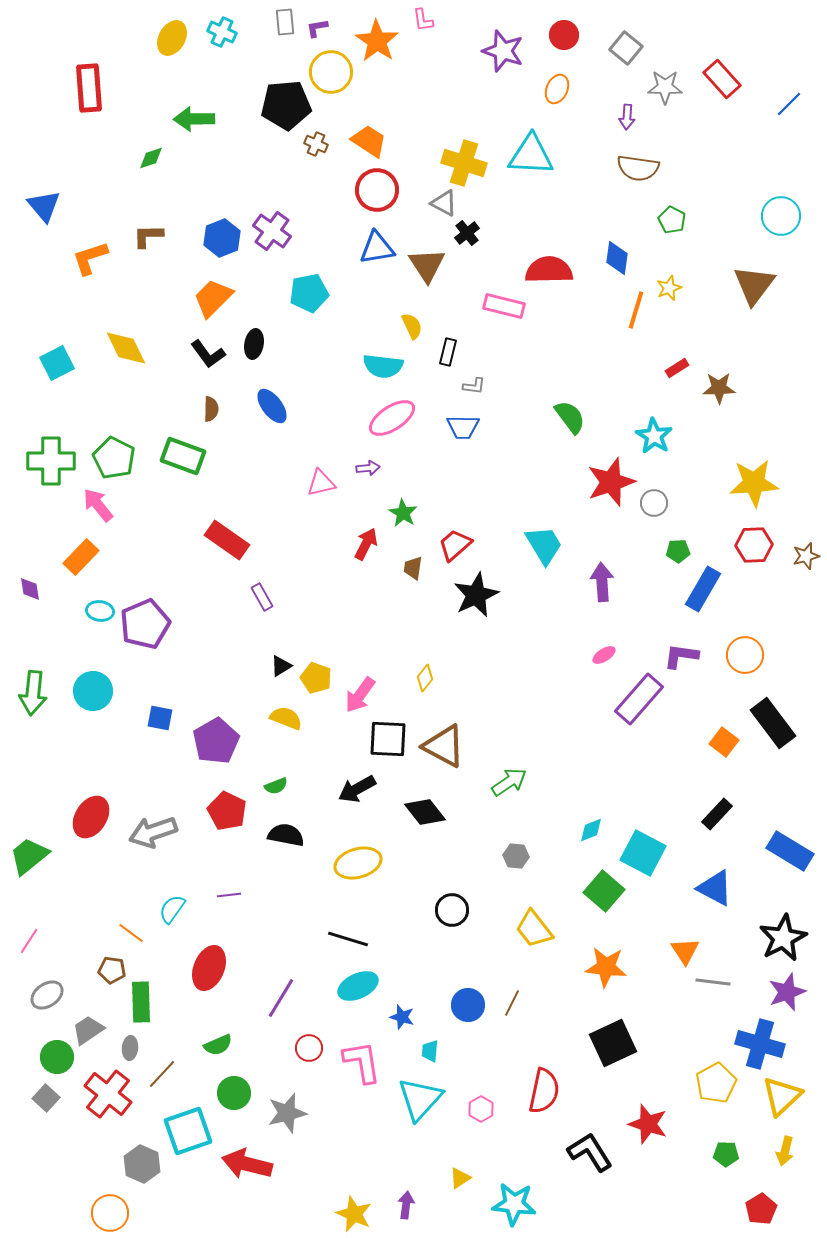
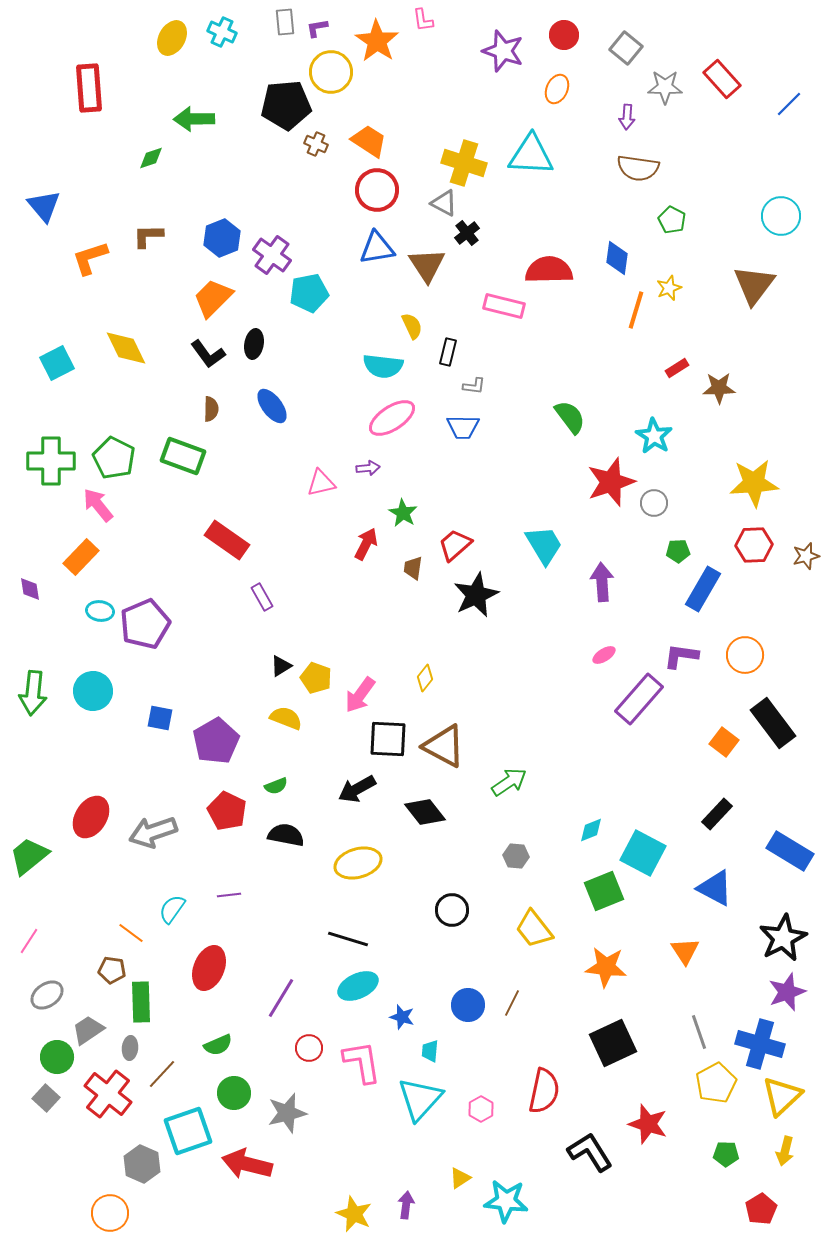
purple cross at (272, 231): moved 24 px down
green square at (604, 891): rotated 27 degrees clockwise
gray line at (713, 982): moved 14 px left, 50 px down; rotated 64 degrees clockwise
cyan star at (514, 1204): moved 8 px left, 3 px up
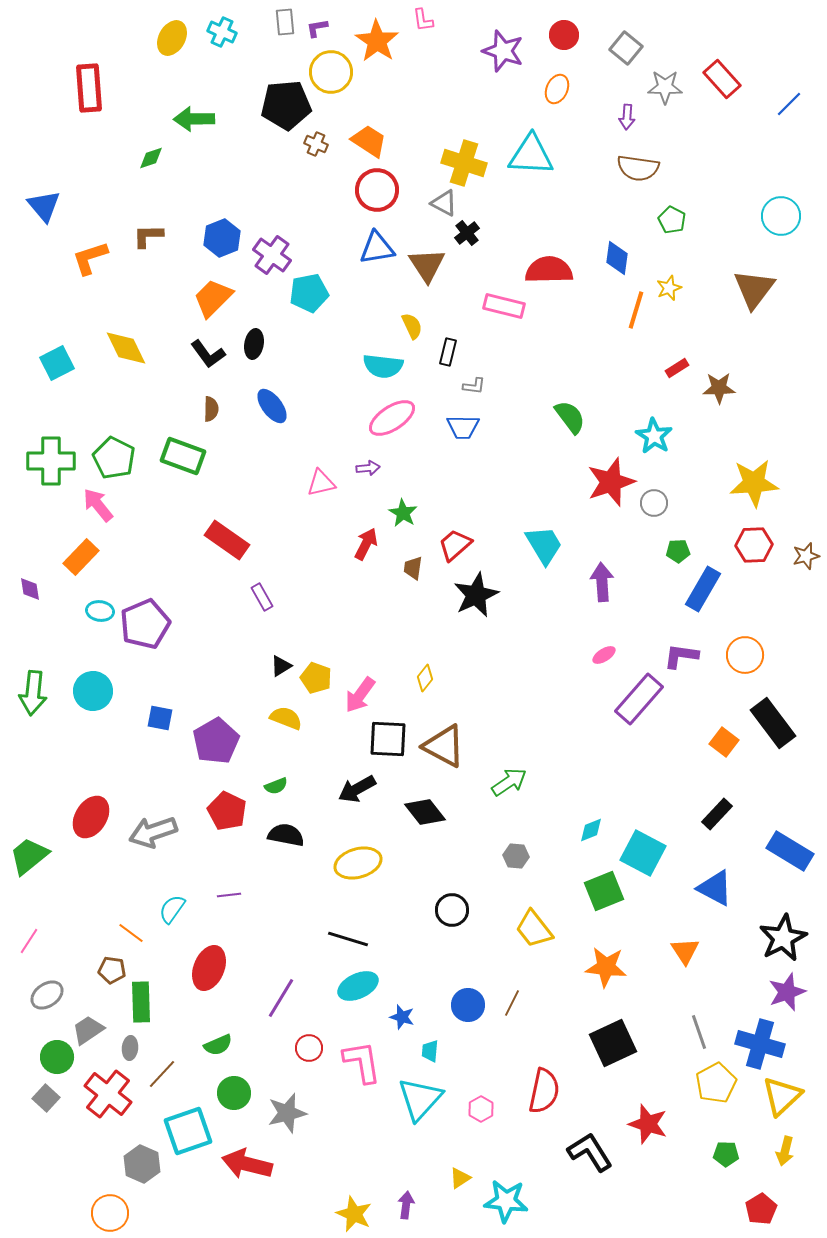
brown triangle at (754, 285): moved 4 px down
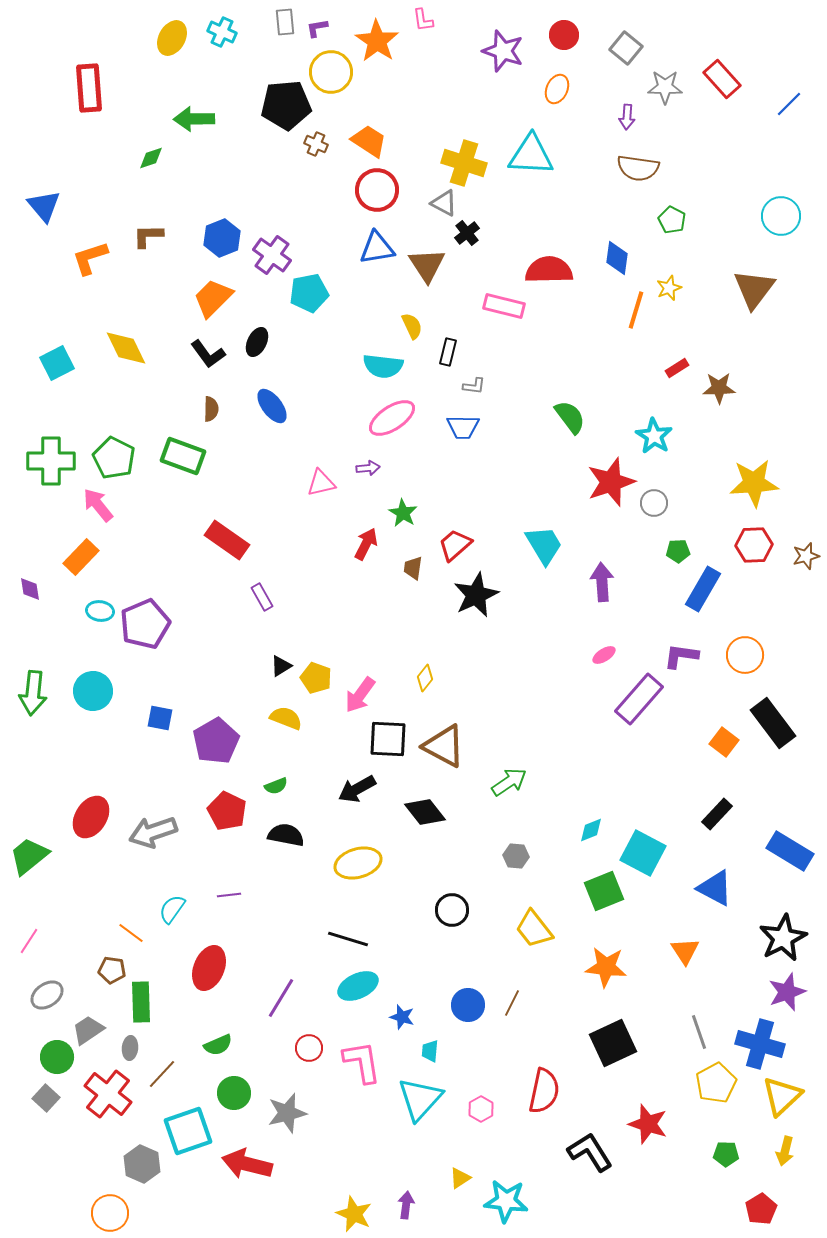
black ellipse at (254, 344): moved 3 px right, 2 px up; rotated 16 degrees clockwise
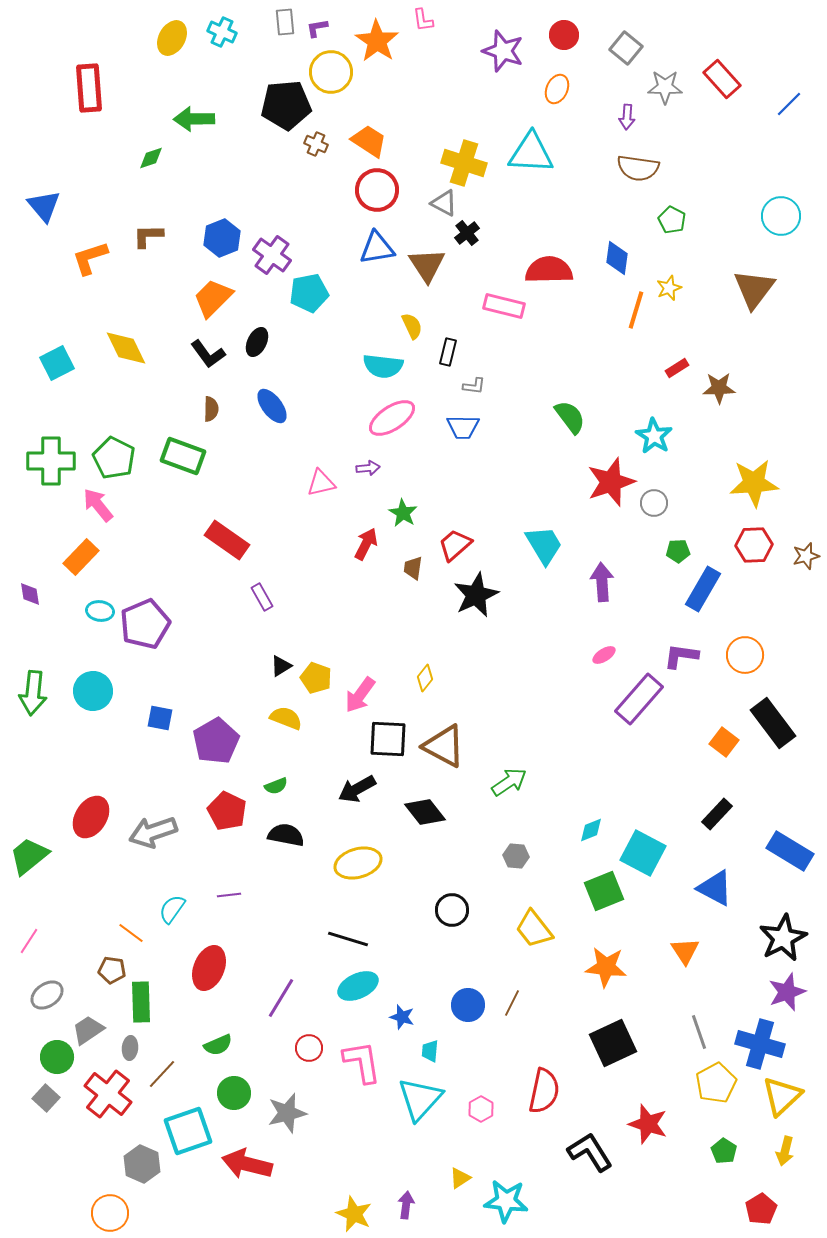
cyan triangle at (531, 155): moved 2 px up
purple diamond at (30, 589): moved 5 px down
green pentagon at (726, 1154): moved 2 px left, 3 px up; rotated 30 degrees clockwise
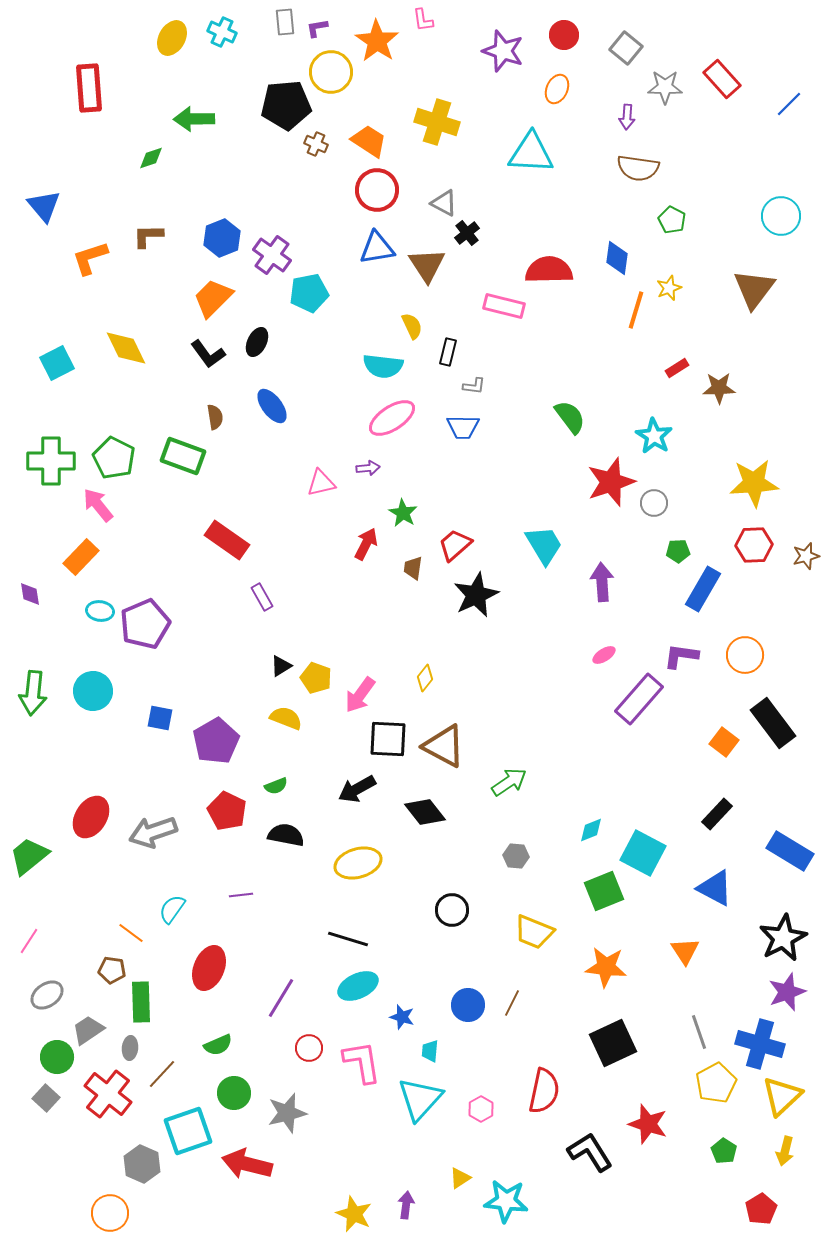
yellow cross at (464, 163): moved 27 px left, 41 px up
brown semicircle at (211, 409): moved 4 px right, 8 px down; rotated 10 degrees counterclockwise
purple line at (229, 895): moved 12 px right
yellow trapezoid at (534, 929): moved 3 px down; rotated 30 degrees counterclockwise
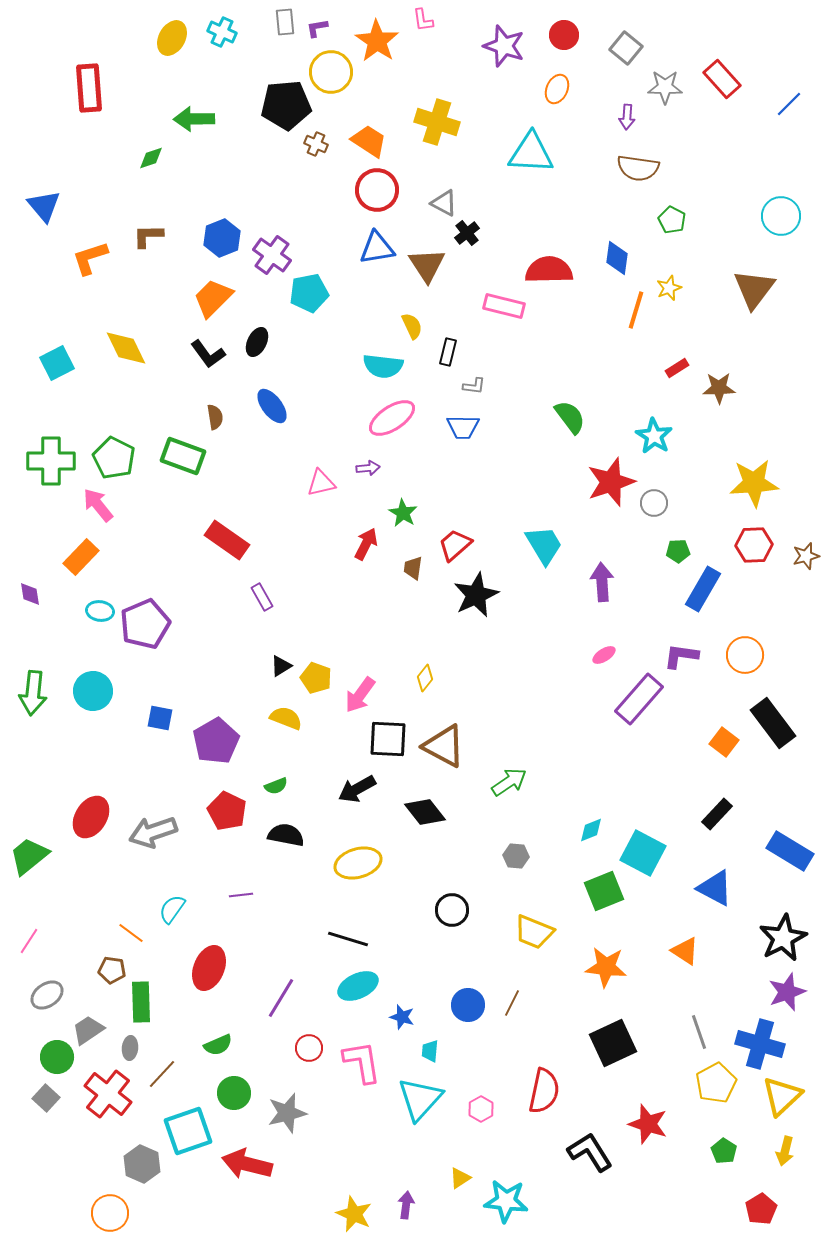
purple star at (503, 51): moved 1 px right, 5 px up
orange triangle at (685, 951): rotated 24 degrees counterclockwise
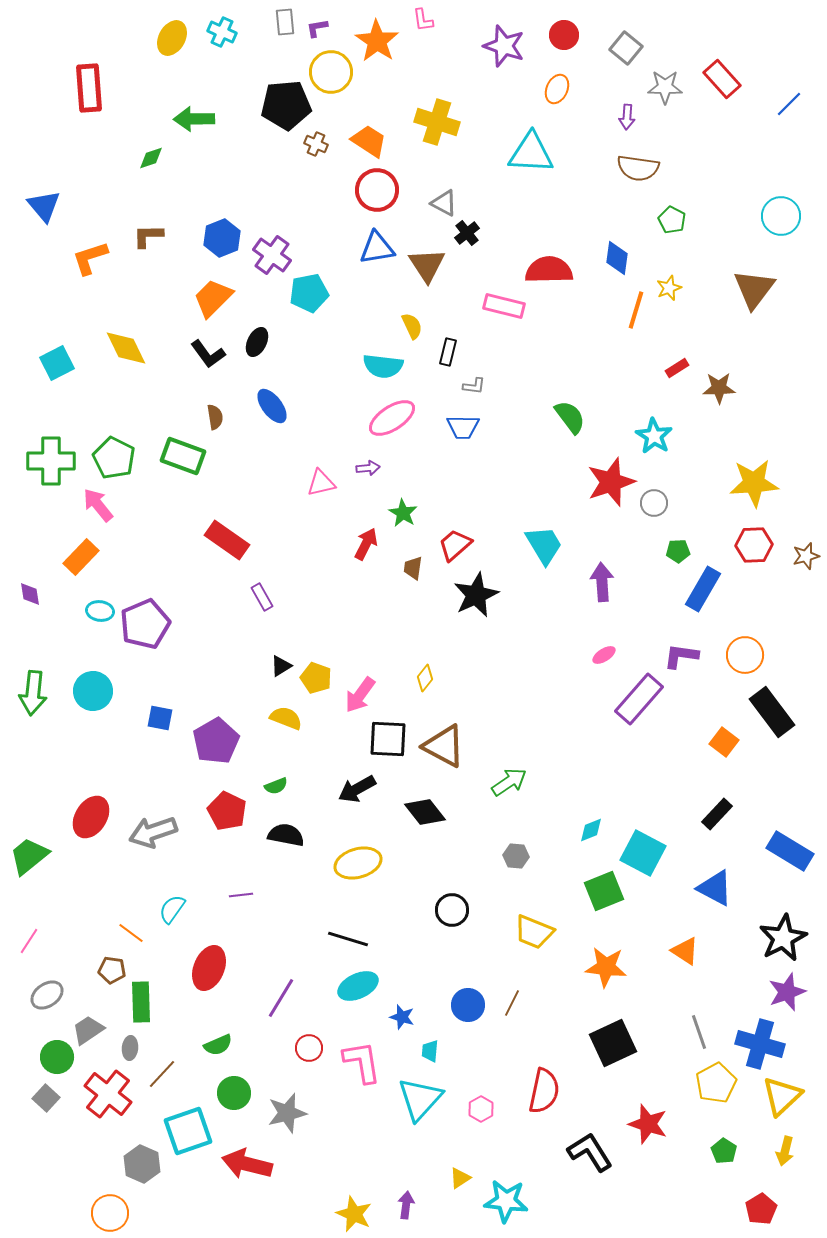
black rectangle at (773, 723): moved 1 px left, 11 px up
